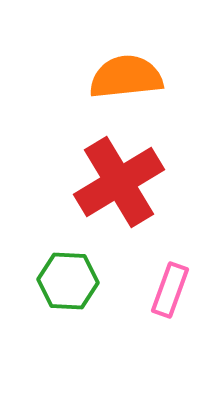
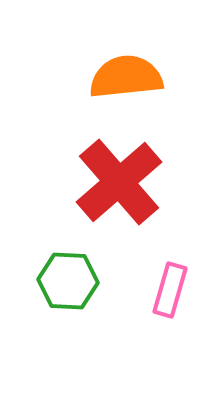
red cross: rotated 10 degrees counterclockwise
pink rectangle: rotated 4 degrees counterclockwise
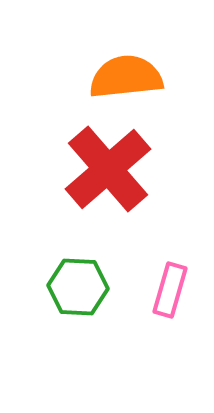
red cross: moved 11 px left, 13 px up
green hexagon: moved 10 px right, 6 px down
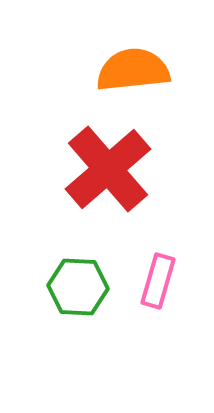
orange semicircle: moved 7 px right, 7 px up
pink rectangle: moved 12 px left, 9 px up
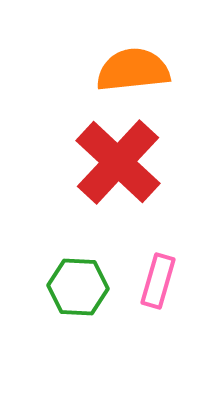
red cross: moved 10 px right, 7 px up; rotated 6 degrees counterclockwise
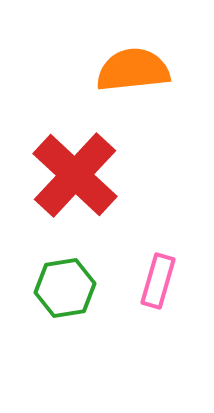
red cross: moved 43 px left, 13 px down
green hexagon: moved 13 px left, 1 px down; rotated 12 degrees counterclockwise
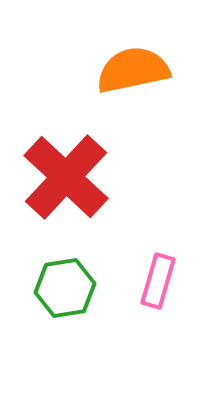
orange semicircle: rotated 6 degrees counterclockwise
red cross: moved 9 px left, 2 px down
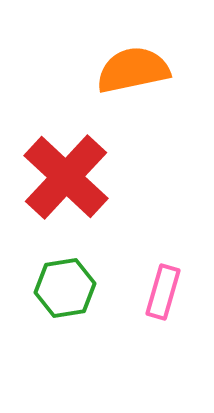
pink rectangle: moved 5 px right, 11 px down
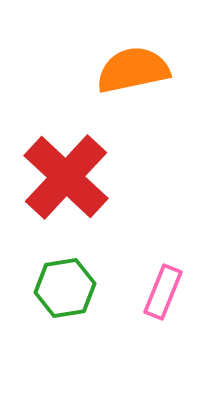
pink rectangle: rotated 6 degrees clockwise
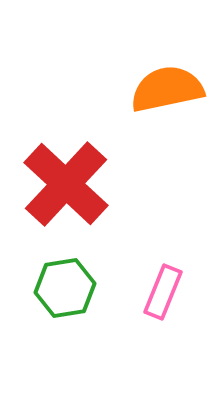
orange semicircle: moved 34 px right, 19 px down
red cross: moved 7 px down
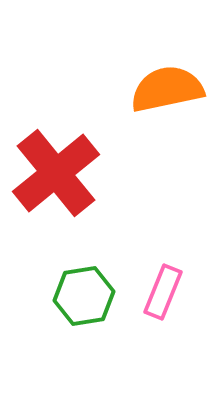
red cross: moved 10 px left, 11 px up; rotated 8 degrees clockwise
green hexagon: moved 19 px right, 8 px down
